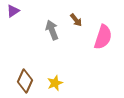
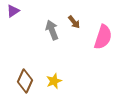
brown arrow: moved 2 px left, 2 px down
yellow star: moved 1 px left, 2 px up
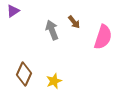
brown diamond: moved 1 px left, 7 px up
